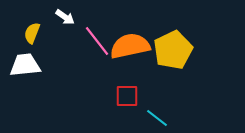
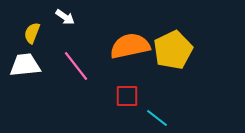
pink line: moved 21 px left, 25 px down
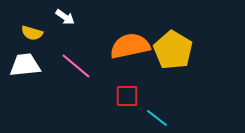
yellow semicircle: rotated 95 degrees counterclockwise
yellow pentagon: rotated 15 degrees counterclockwise
pink line: rotated 12 degrees counterclockwise
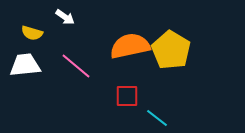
yellow pentagon: moved 2 px left
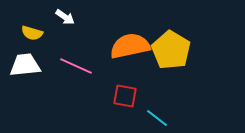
pink line: rotated 16 degrees counterclockwise
red square: moved 2 px left; rotated 10 degrees clockwise
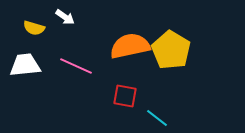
yellow semicircle: moved 2 px right, 5 px up
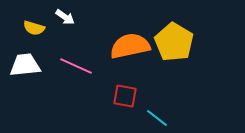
yellow pentagon: moved 3 px right, 8 px up
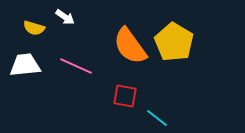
orange semicircle: rotated 114 degrees counterclockwise
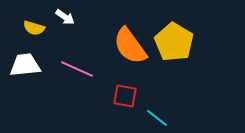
pink line: moved 1 px right, 3 px down
